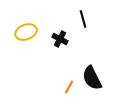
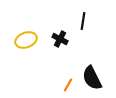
black line: moved 2 px down; rotated 24 degrees clockwise
yellow ellipse: moved 8 px down
orange line: moved 1 px left, 2 px up
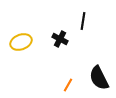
yellow ellipse: moved 5 px left, 2 px down
black semicircle: moved 7 px right
